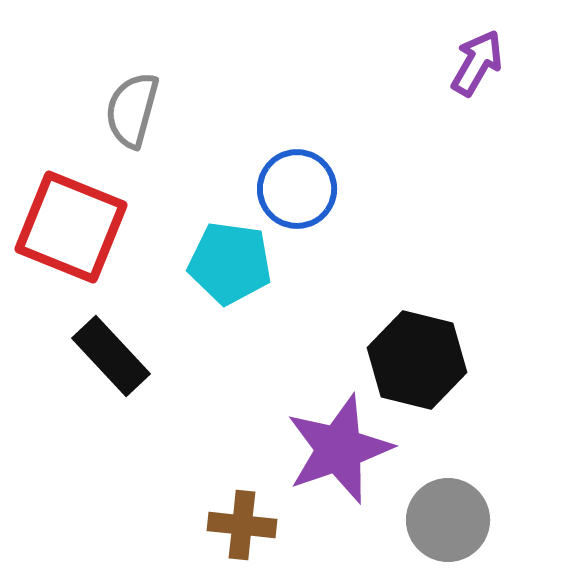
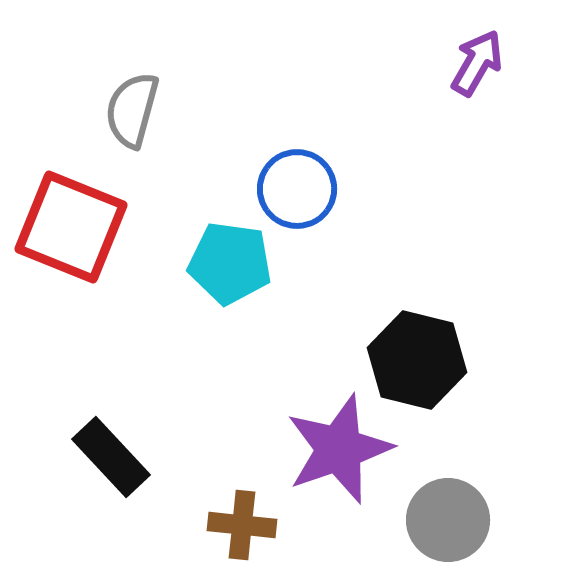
black rectangle: moved 101 px down
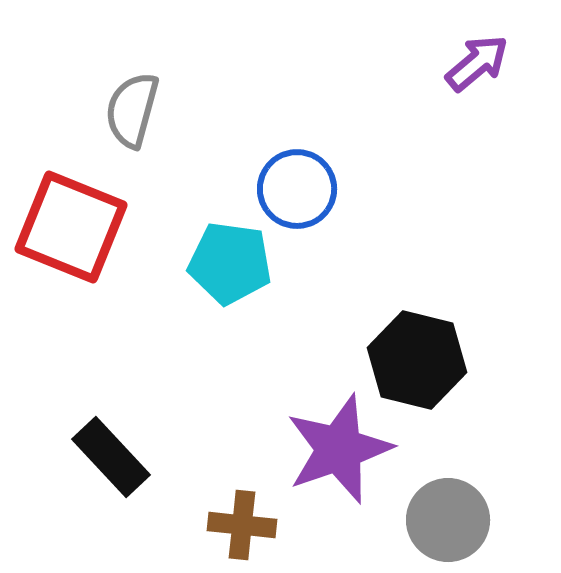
purple arrow: rotated 20 degrees clockwise
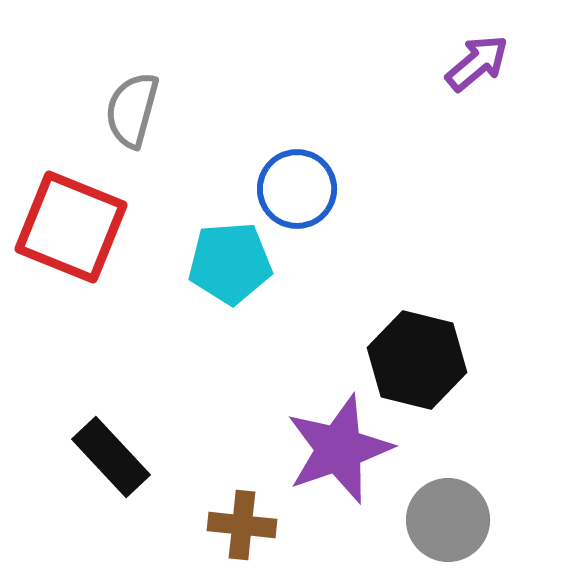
cyan pentagon: rotated 12 degrees counterclockwise
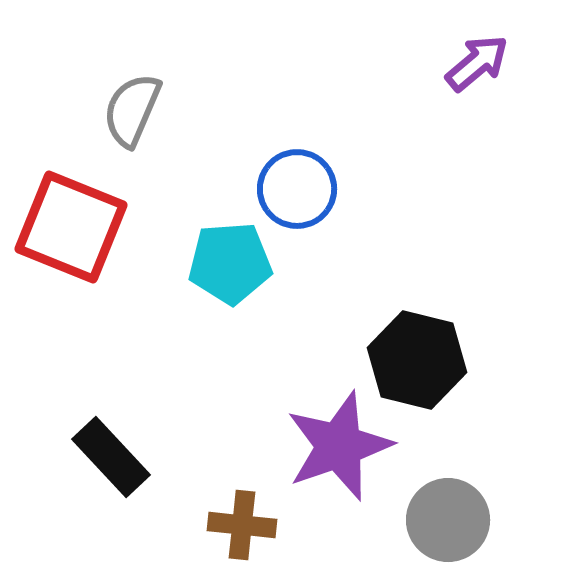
gray semicircle: rotated 8 degrees clockwise
purple star: moved 3 px up
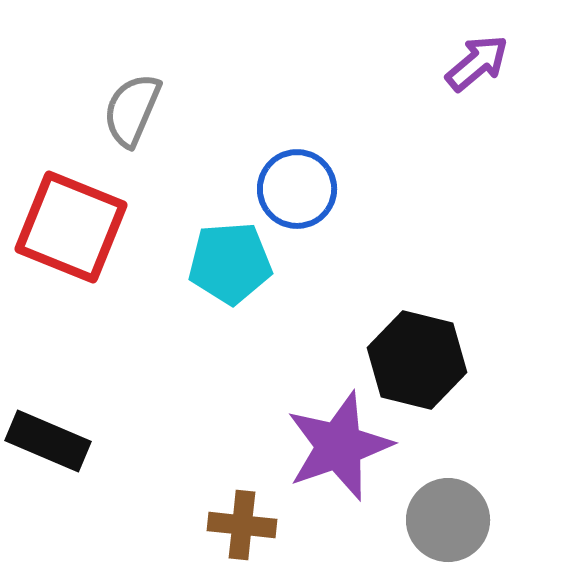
black rectangle: moved 63 px left, 16 px up; rotated 24 degrees counterclockwise
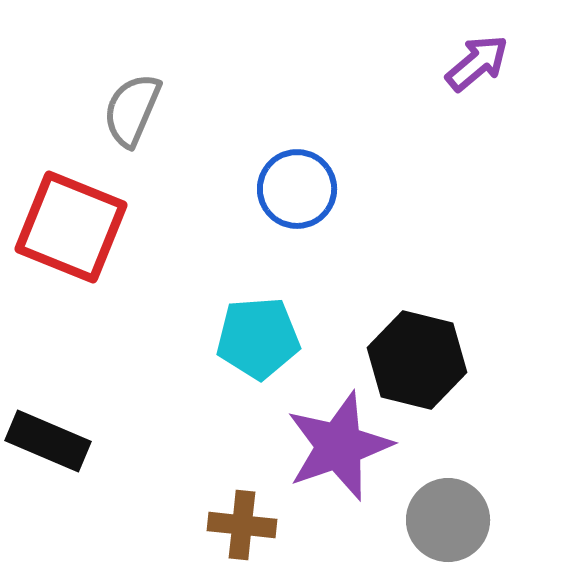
cyan pentagon: moved 28 px right, 75 px down
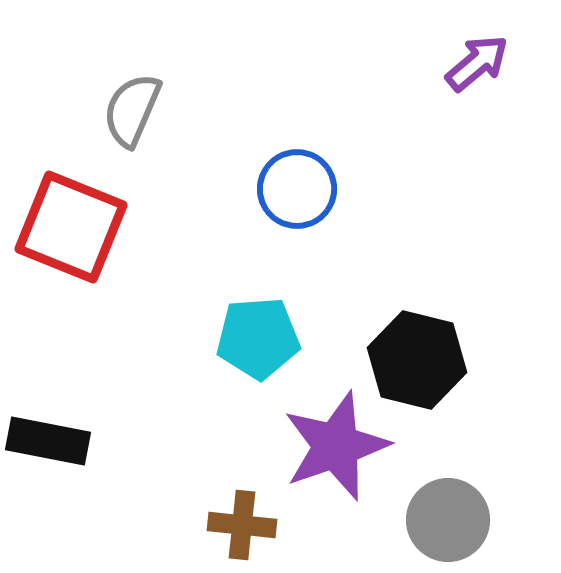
black rectangle: rotated 12 degrees counterclockwise
purple star: moved 3 px left
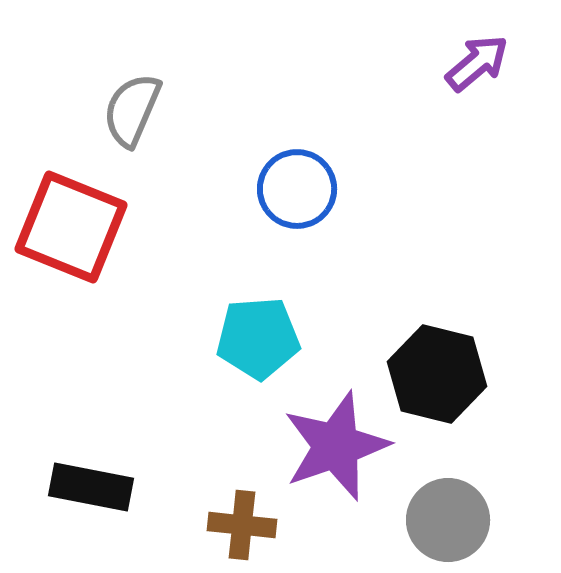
black hexagon: moved 20 px right, 14 px down
black rectangle: moved 43 px right, 46 px down
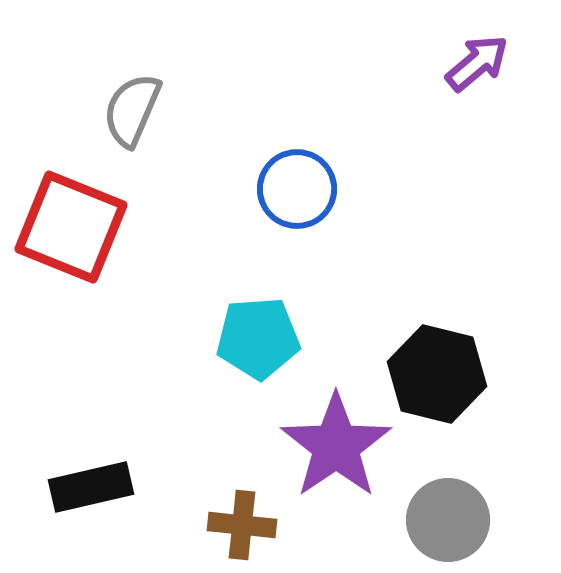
purple star: rotated 15 degrees counterclockwise
black rectangle: rotated 24 degrees counterclockwise
